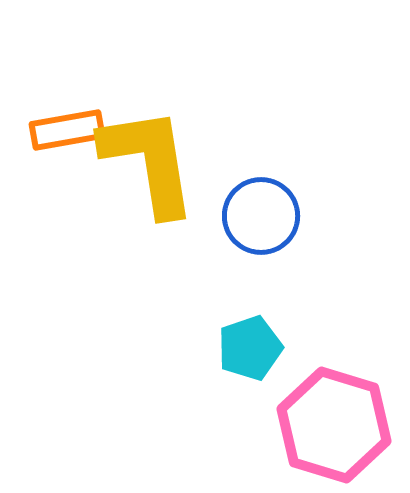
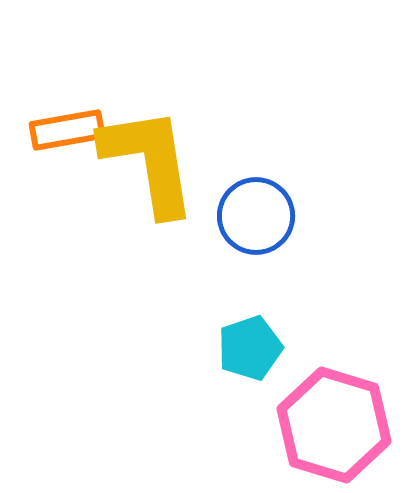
blue circle: moved 5 px left
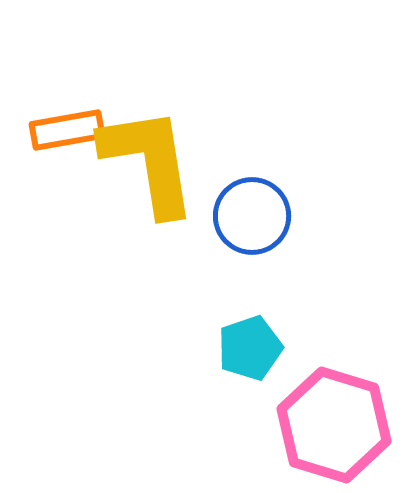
blue circle: moved 4 px left
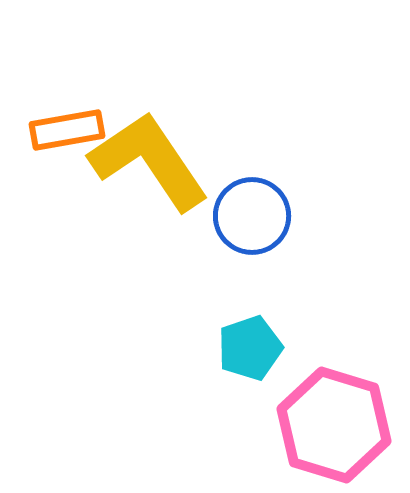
yellow L-shape: rotated 25 degrees counterclockwise
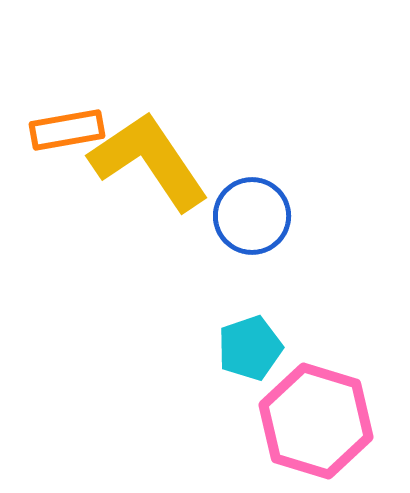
pink hexagon: moved 18 px left, 4 px up
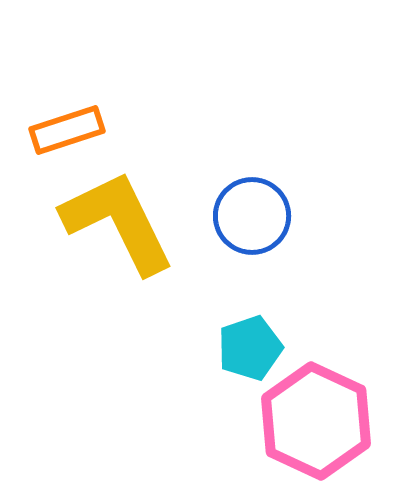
orange rectangle: rotated 8 degrees counterclockwise
yellow L-shape: moved 31 px left, 61 px down; rotated 8 degrees clockwise
pink hexagon: rotated 8 degrees clockwise
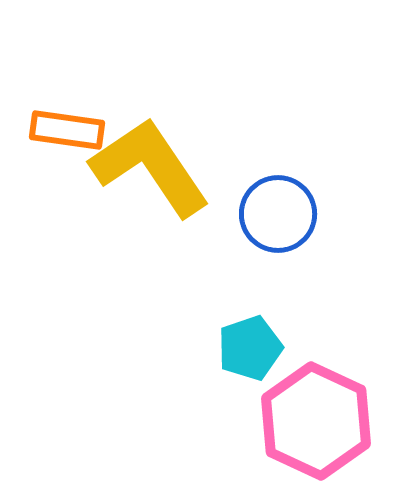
orange rectangle: rotated 26 degrees clockwise
blue circle: moved 26 px right, 2 px up
yellow L-shape: moved 32 px right, 55 px up; rotated 8 degrees counterclockwise
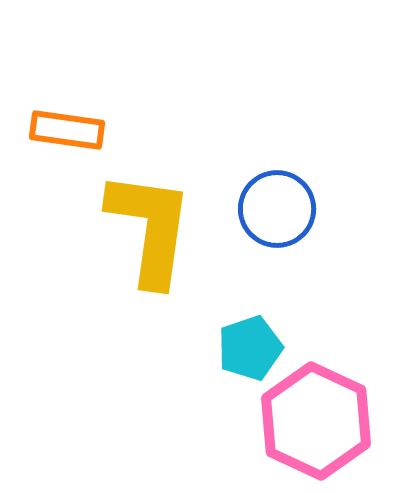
yellow L-shape: moved 61 px down; rotated 42 degrees clockwise
blue circle: moved 1 px left, 5 px up
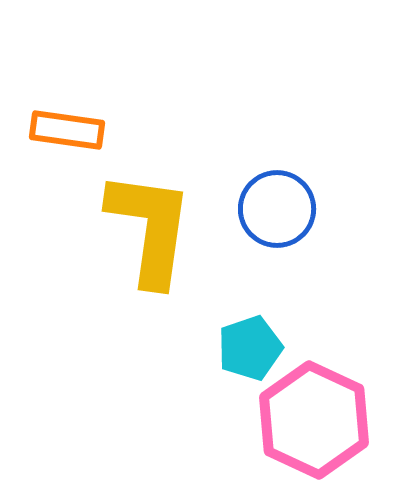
pink hexagon: moved 2 px left, 1 px up
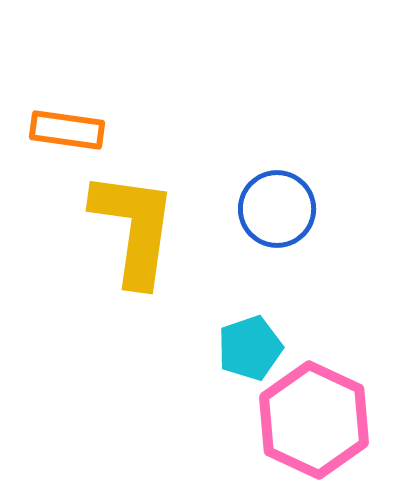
yellow L-shape: moved 16 px left
